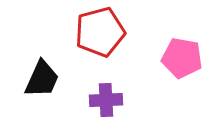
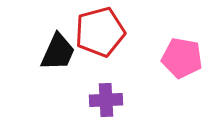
black trapezoid: moved 16 px right, 27 px up
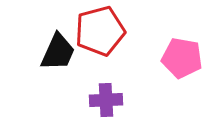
red pentagon: moved 1 px up
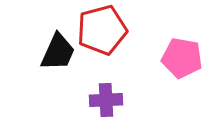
red pentagon: moved 2 px right, 1 px up
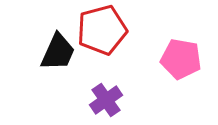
pink pentagon: moved 1 px left, 1 px down
purple cross: rotated 32 degrees counterclockwise
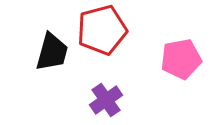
black trapezoid: moved 6 px left; rotated 9 degrees counterclockwise
pink pentagon: rotated 21 degrees counterclockwise
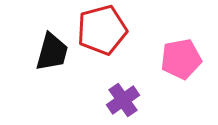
purple cross: moved 17 px right
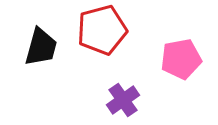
black trapezoid: moved 11 px left, 5 px up
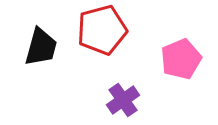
pink pentagon: rotated 12 degrees counterclockwise
